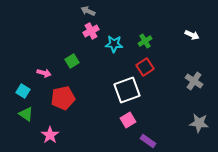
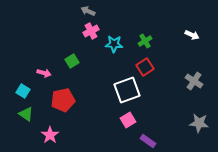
red pentagon: moved 2 px down
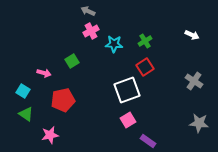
pink star: rotated 24 degrees clockwise
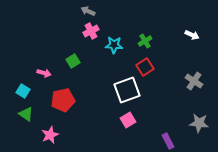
cyan star: moved 1 px down
green square: moved 1 px right
pink star: rotated 12 degrees counterclockwise
purple rectangle: moved 20 px right; rotated 28 degrees clockwise
